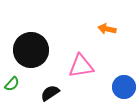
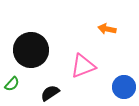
pink triangle: moved 2 px right; rotated 12 degrees counterclockwise
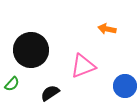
blue circle: moved 1 px right, 1 px up
